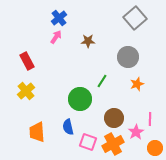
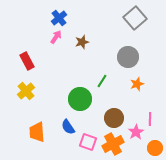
brown star: moved 6 px left, 1 px down; rotated 16 degrees counterclockwise
blue semicircle: rotated 21 degrees counterclockwise
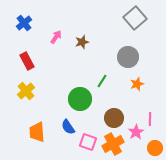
blue cross: moved 35 px left, 5 px down
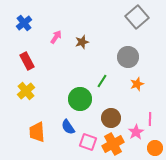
gray square: moved 2 px right, 1 px up
brown circle: moved 3 px left
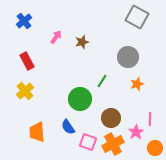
gray square: rotated 20 degrees counterclockwise
blue cross: moved 2 px up
yellow cross: moved 1 px left
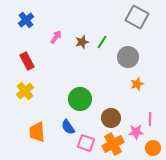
blue cross: moved 2 px right, 1 px up
green line: moved 39 px up
pink star: rotated 28 degrees clockwise
pink square: moved 2 px left, 1 px down
orange circle: moved 2 px left
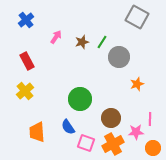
gray circle: moved 9 px left
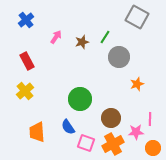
green line: moved 3 px right, 5 px up
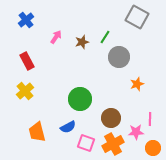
blue semicircle: rotated 84 degrees counterclockwise
orange trapezoid: rotated 10 degrees counterclockwise
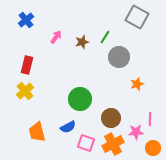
red rectangle: moved 4 px down; rotated 42 degrees clockwise
